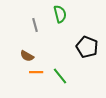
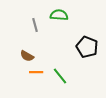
green semicircle: moved 1 px left, 1 px down; rotated 72 degrees counterclockwise
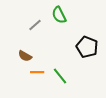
green semicircle: rotated 120 degrees counterclockwise
gray line: rotated 64 degrees clockwise
brown semicircle: moved 2 px left
orange line: moved 1 px right
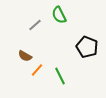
orange line: moved 2 px up; rotated 48 degrees counterclockwise
green line: rotated 12 degrees clockwise
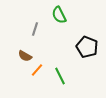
gray line: moved 4 px down; rotated 32 degrees counterclockwise
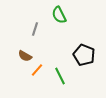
black pentagon: moved 3 px left, 8 px down
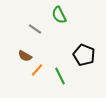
gray line: rotated 72 degrees counterclockwise
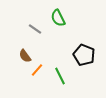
green semicircle: moved 1 px left, 3 px down
brown semicircle: rotated 24 degrees clockwise
